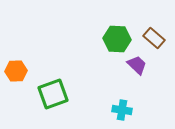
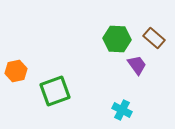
purple trapezoid: rotated 10 degrees clockwise
orange hexagon: rotated 10 degrees counterclockwise
green square: moved 2 px right, 3 px up
cyan cross: rotated 18 degrees clockwise
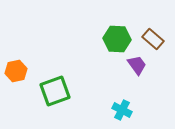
brown rectangle: moved 1 px left, 1 px down
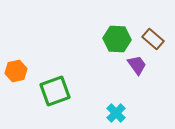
cyan cross: moved 6 px left, 3 px down; rotated 18 degrees clockwise
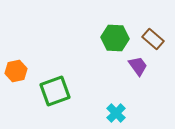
green hexagon: moved 2 px left, 1 px up
purple trapezoid: moved 1 px right, 1 px down
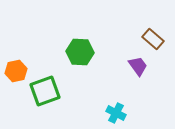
green hexagon: moved 35 px left, 14 px down
green square: moved 10 px left
cyan cross: rotated 18 degrees counterclockwise
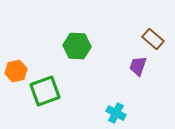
green hexagon: moved 3 px left, 6 px up
purple trapezoid: rotated 125 degrees counterclockwise
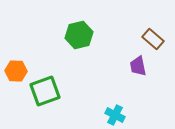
green hexagon: moved 2 px right, 11 px up; rotated 16 degrees counterclockwise
purple trapezoid: rotated 30 degrees counterclockwise
orange hexagon: rotated 15 degrees clockwise
cyan cross: moved 1 px left, 2 px down
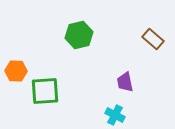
purple trapezoid: moved 13 px left, 16 px down
green square: rotated 16 degrees clockwise
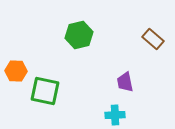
green square: rotated 16 degrees clockwise
cyan cross: rotated 30 degrees counterclockwise
